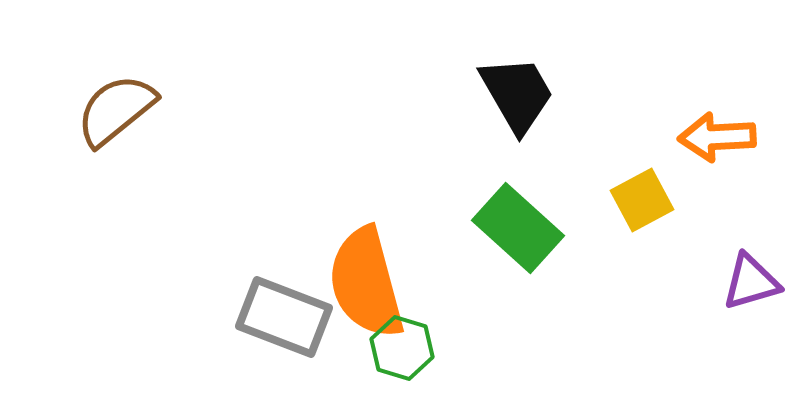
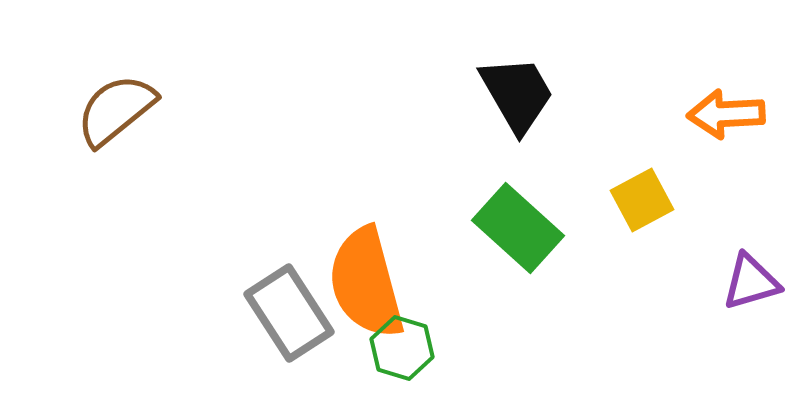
orange arrow: moved 9 px right, 23 px up
gray rectangle: moved 5 px right, 4 px up; rotated 36 degrees clockwise
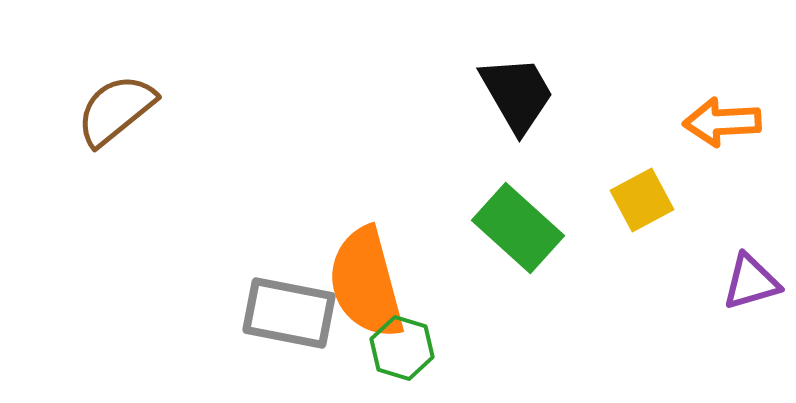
orange arrow: moved 4 px left, 8 px down
gray rectangle: rotated 46 degrees counterclockwise
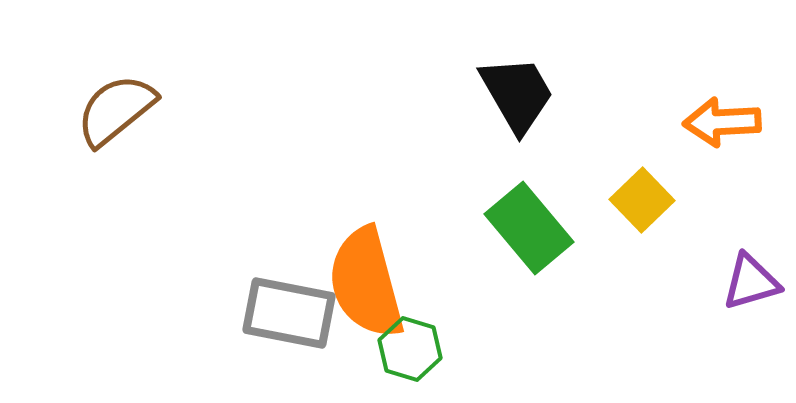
yellow square: rotated 16 degrees counterclockwise
green rectangle: moved 11 px right; rotated 8 degrees clockwise
green hexagon: moved 8 px right, 1 px down
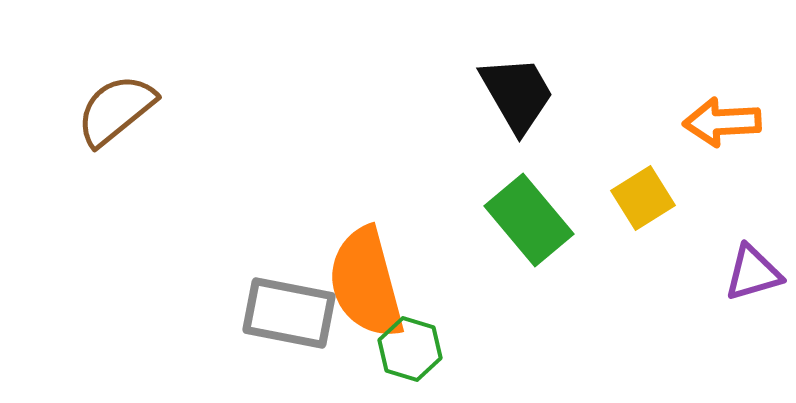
yellow square: moved 1 px right, 2 px up; rotated 12 degrees clockwise
green rectangle: moved 8 px up
purple triangle: moved 2 px right, 9 px up
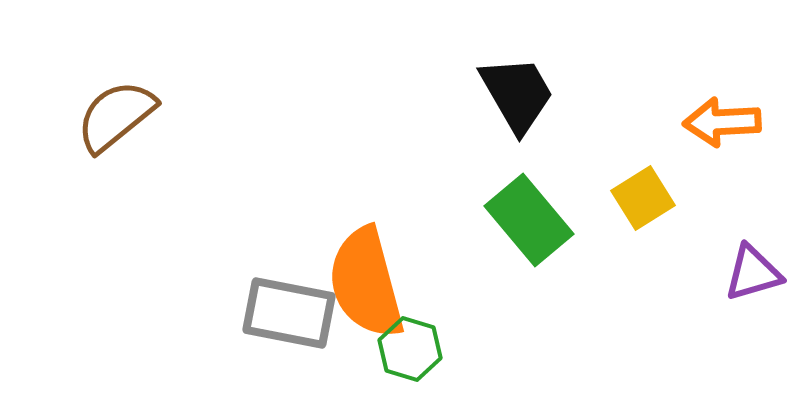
brown semicircle: moved 6 px down
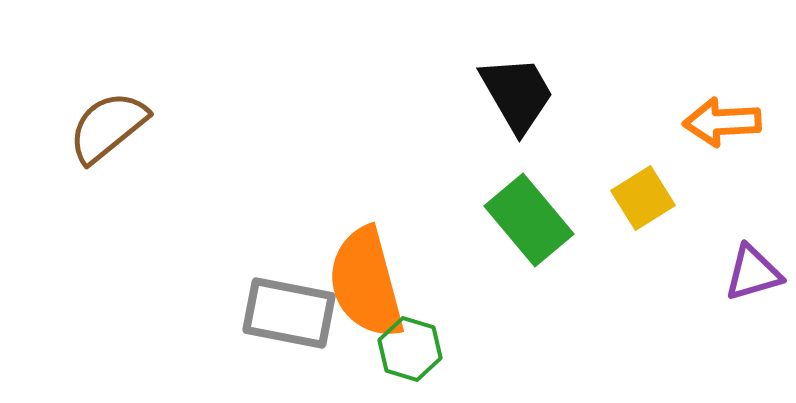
brown semicircle: moved 8 px left, 11 px down
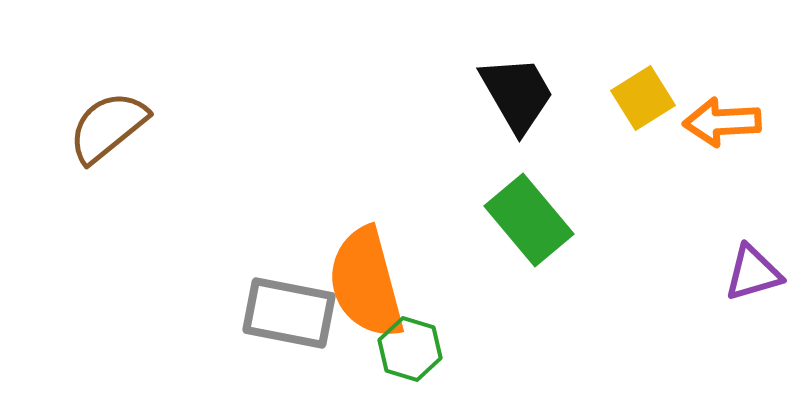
yellow square: moved 100 px up
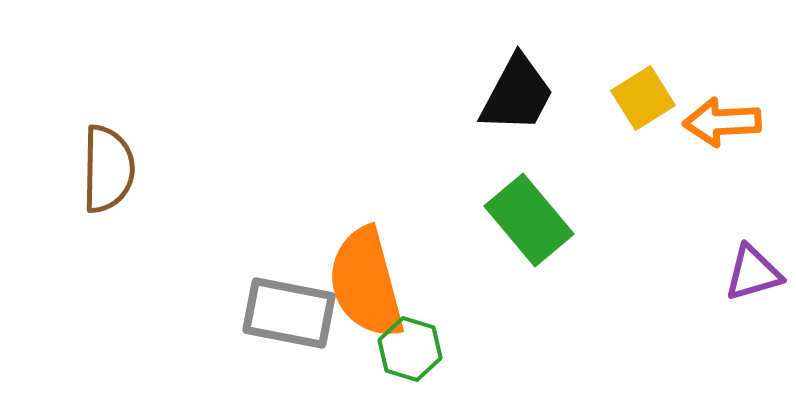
black trapezoid: rotated 58 degrees clockwise
brown semicircle: moved 42 px down; rotated 130 degrees clockwise
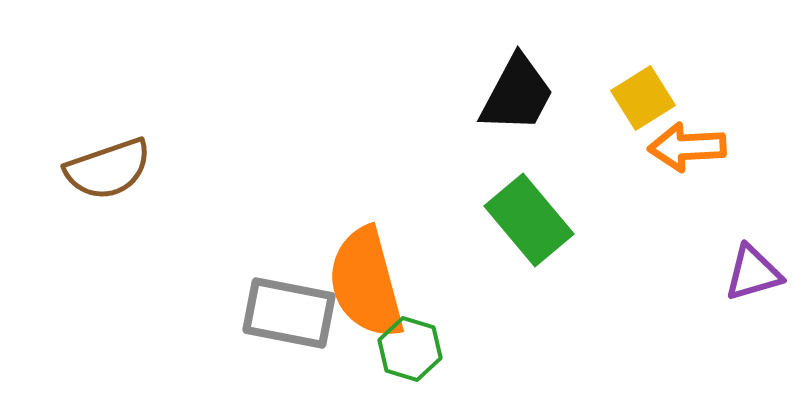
orange arrow: moved 35 px left, 25 px down
brown semicircle: rotated 70 degrees clockwise
